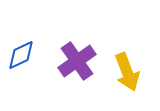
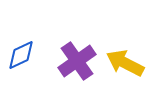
yellow arrow: moved 2 px left, 9 px up; rotated 138 degrees clockwise
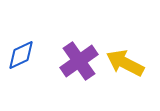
purple cross: moved 2 px right
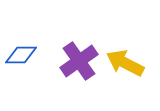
blue diamond: rotated 24 degrees clockwise
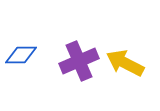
purple cross: rotated 12 degrees clockwise
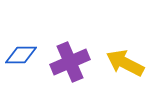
purple cross: moved 9 px left, 1 px down
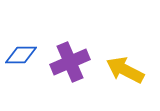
yellow arrow: moved 7 px down
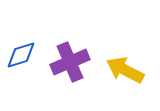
blue diamond: rotated 16 degrees counterclockwise
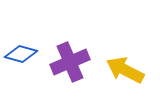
blue diamond: moved 1 px up; rotated 32 degrees clockwise
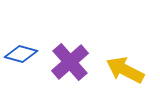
purple cross: rotated 18 degrees counterclockwise
